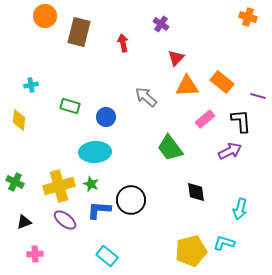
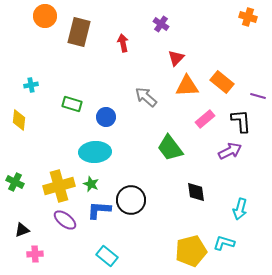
green rectangle: moved 2 px right, 2 px up
black triangle: moved 2 px left, 8 px down
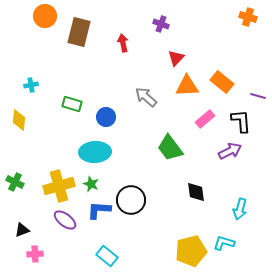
purple cross: rotated 14 degrees counterclockwise
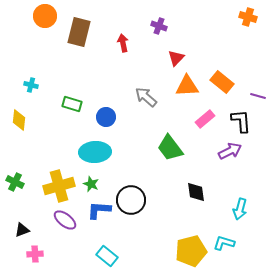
purple cross: moved 2 px left, 2 px down
cyan cross: rotated 24 degrees clockwise
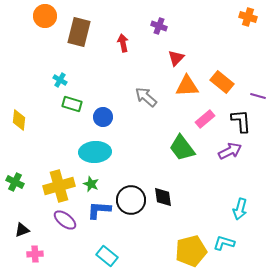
cyan cross: moved 29 px right, 5 px up; rotated 16 degrees clockwise
blue circle: moved 3 px left
green trapezoid: moved 12 px right
black diamond: moved 33 px left, 5 px down
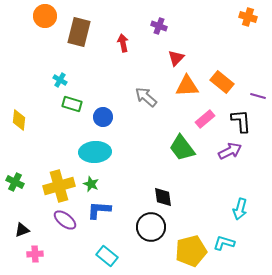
black circle: moved 20 px right, 27 px down
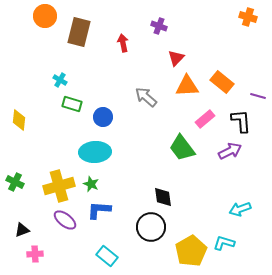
cyan arrow: rotated 55 degrees clockwise
yellow pentagon: rotated 16 degrees counterclockwise
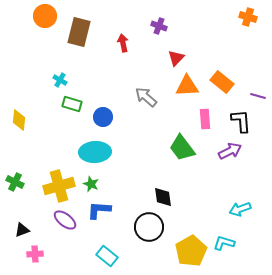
pink rectangle: rotated 54 degrees counterclockwise
black circle: moved 2 px left
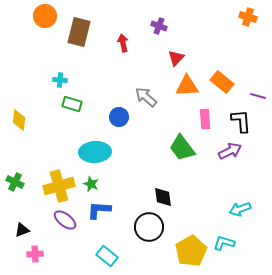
cyan cross: rotated 24 degrees counterclockwise
blue circle: moved 16 px right
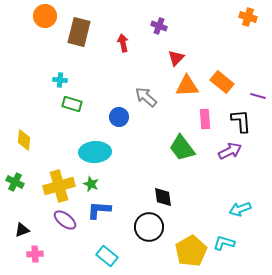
yellow diamond: moved 5 px right, 20 px down
